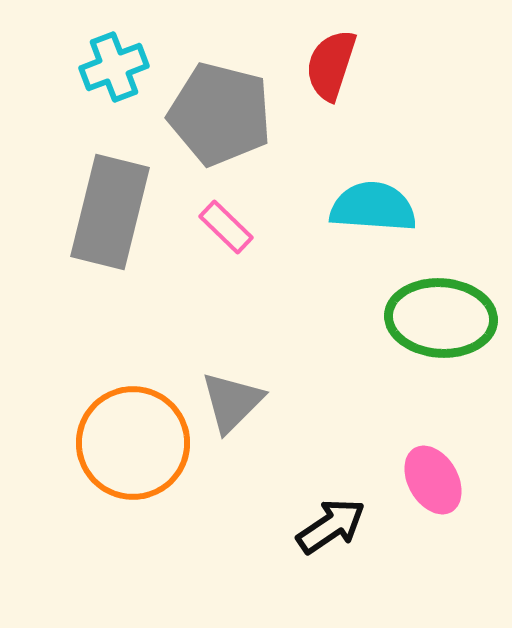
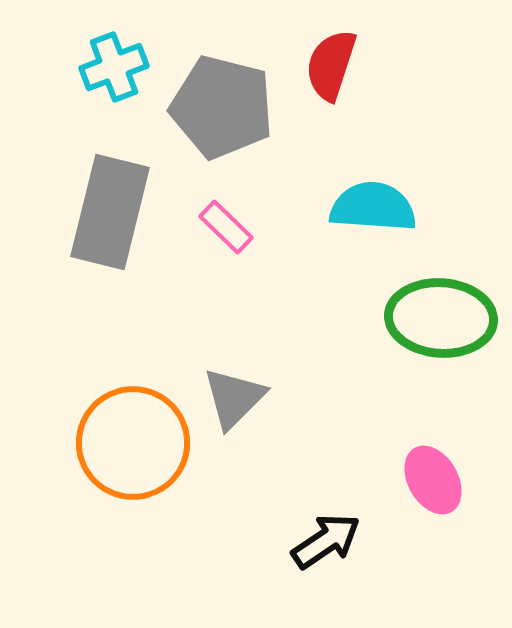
gray pentagon: moved 2 px right, 7 px up
gray triangle: moved 2 px right, 4 px up
black arrow: moved 5 px left, 15 px down
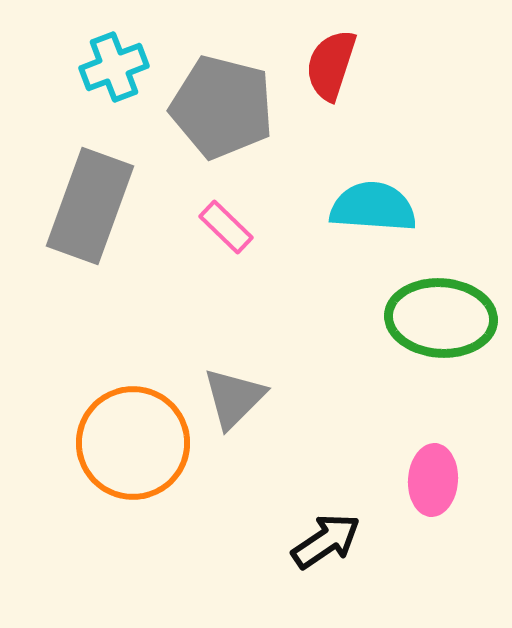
gray rectangle: moved 20 px left, 6 px up; rotated 6 degrees clockwise
pink ellipse: rotated 34 degrees clockwise
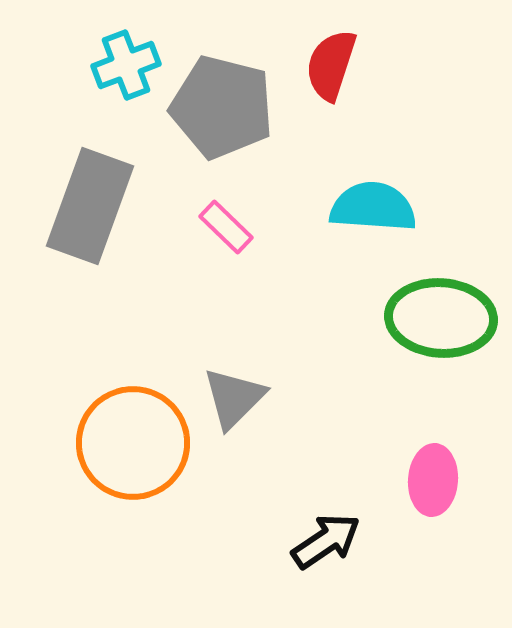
cyan cross: moved 12 px right, 2 px up
